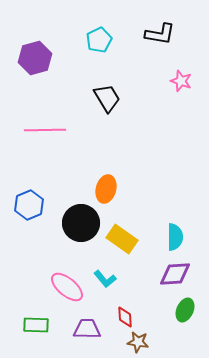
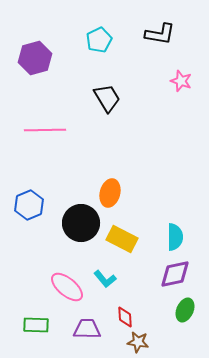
orange ellipse: moved 4 px right, 4 px down
yellow rectangle: rotated 8 degrees counterclockwise
purple diamond: rotated 8 degrees counterclockwise
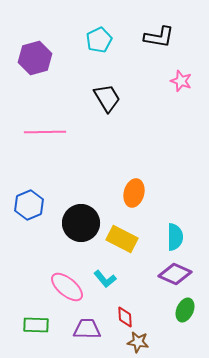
black L-shape: moved 1 px left, 3 px down
pink line: moved 2 px down
orange ellipse: moved 24 px right
purple diamond: rotated 36 degrees clockwise
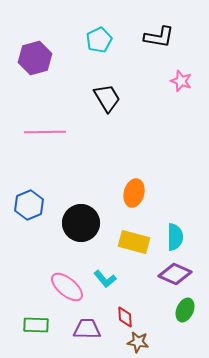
yellow rectangle: moved 12 px right, 3 px down; rotated 12 degrees counterclockwise
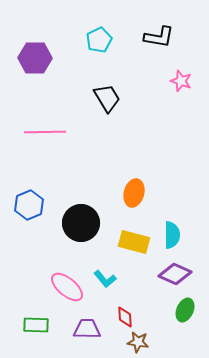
purple hexagon: rotated 16 degrees clockwise
cyan semicircle: moved 3 px left, 2 px up
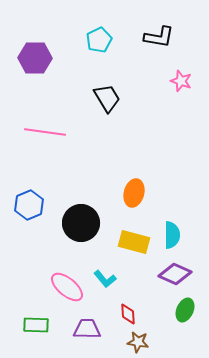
pink line: rotated 9 degrees clockwise
red diamond: moved 3 px right, 3 px up
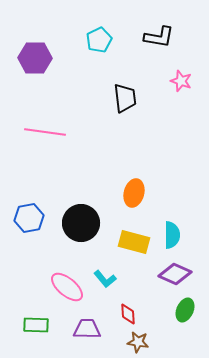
black trapezoid: moved 18 px right; rotated 24 degrees clockwise
blue hexagon: moved 13 px down; rotated 12 degrees clockwise
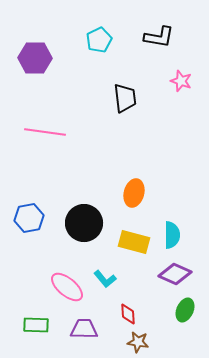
black circle: moved 3 px right
purple trapezoid: moved 3 px left
